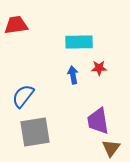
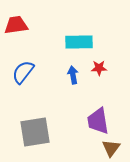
blue semicircle: moved 24 px up
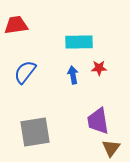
blue semicircle: moved 2 px right
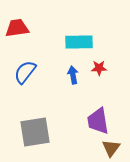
red trapezoid: moved 1 px right, 3 px down
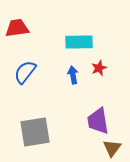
red star: rotated 21 degrees counterclockwise
brown triangle: moved 1 px right
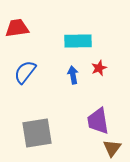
cyan rectangle: moved 1 px left, 1 px up
gray square: moved 2 px right, 1 px down
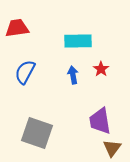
red star: moved 2 px right, 1 px down; rotated 14 degrees counterclockwise
blue semicircle: rotated 10 degrees counterclockwise
purple trapezoid: moved 2 px right
gray square: rotated 28 degrees clockwise
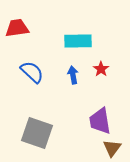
blue semicircle: moved 7 px right; rotated 105 degrees clockwise
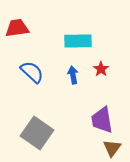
purple trapezoid: moved 2 px right, 1 px up
gray square: rotated 16 degrees clockwise
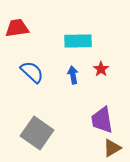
brown triangle: rotated 24 degrees clockwise
